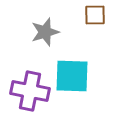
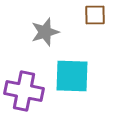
purple cross: moved 6 px left
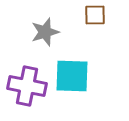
purple cross: moved 3 px right, 5 px up
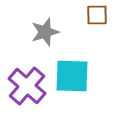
brown square: moved 2 px right
purple cross: rotated 30 degrees clockwise
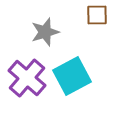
cyan square: rotated 30 degrees counterclockwise
purple cross: moved 8 px up
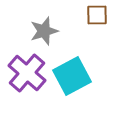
gray star: moved 1 px left, 1 px up
purple cross: moved 5 px up
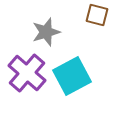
brown square: rotated 15 degrees clockwise
gray star: moved 2 px right, 1 px down
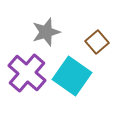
brown square: moved 27 px down; rotated 35 degrees clockwise
cyan square: rotated 27 degrees counterclockwise
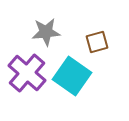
gray star: rotated 12 degrees clockwise
brown square: rotated 25 degrees clockwise
